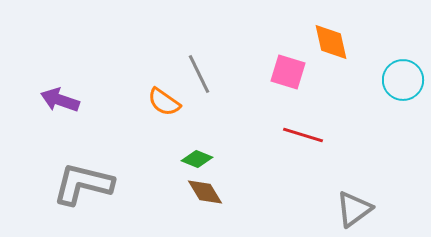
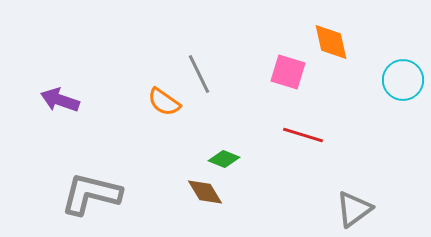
green diamond: moved 27 px right
gray L-shape: moved 8 px right, 10 px down
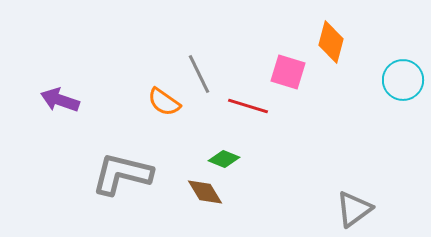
orange diamond: rotated 27 degrees clockwise
red line: moved 55 px left, 29 px up
gray L-shape: moved 31 px right, 20 px up
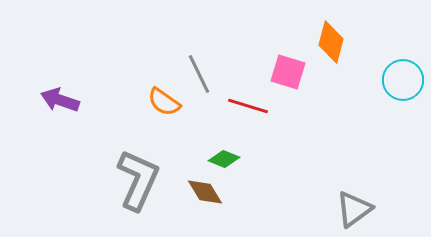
gray L-shape: moved 16 px right, 6 px down; rotated 100 degrees clockwise
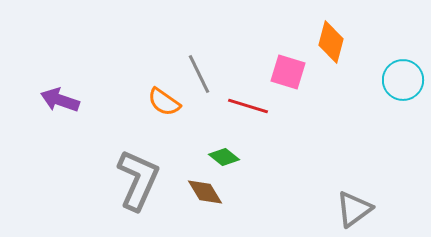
green diamond: moved 2 px up; rotated 16 degrees clockwise
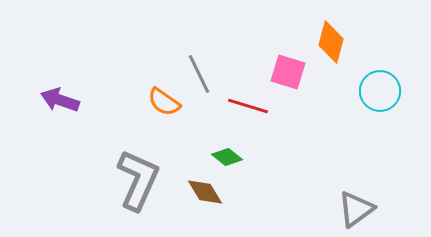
cyan circle: moved 23 px left, 11 px down
green diamond: moved 3 px right
gray triangle: moved 2 px right
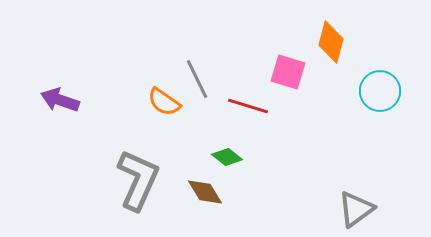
gray line: moved 2 px left, 5 px down
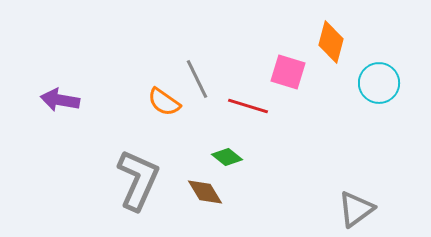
cyan circle: moved 1 px left, 8 px up
purple arrow: rotated 9 degrees counterclockwise
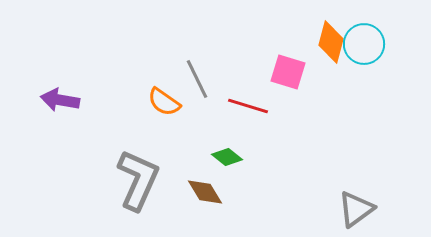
cyan circle: moved 15 px left, 39 px up
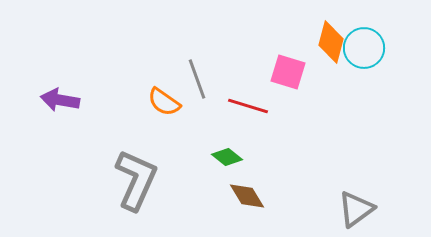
cyan circle: moved 4 px down
gray line: rotated 6 degrees clockwise
gray L-shape: moved 2 px left
brown diamond: moved 42 px right, 4 px down
